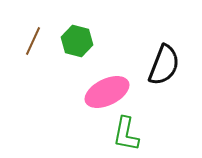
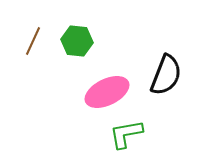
green hexagon: rotated 8 degrees counterclockwise
black semicircle: moved 2 px right, 10 px down
green L-shape: rotated 69 degrees clockwise
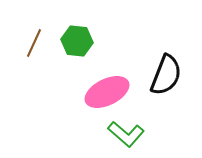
brown line: moved 1 px right, 2 px down
green L-shape: rotated 129 degrees counterclockwise
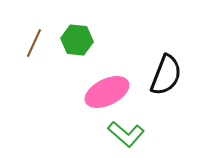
green hexagon: moved 1 px up
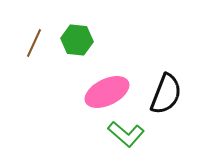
black semicircle: moved 19 px down
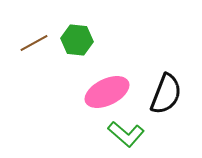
brown line: rotated 36 degrees clockwise
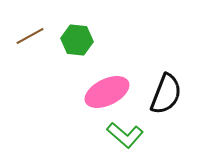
brown line: moved 4 px left, 7 px up
green L-shape: moved 1 px left, 1 px down
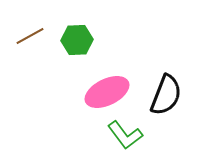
green hexagon: rotated 8 degrees counterclockwise
black semicircle: moved 1 px down
green L-shape: rotated 12 degrees clockwise
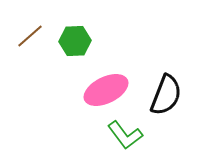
brown line: rotated 12 degrees counterclockwise
green hexagon: moved 2 px left, 1 px down
pink ellipse: moved 1 px left, 2 px up
